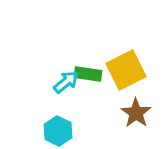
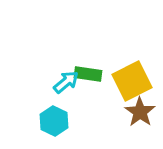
yellow square: moved 6 px right, 11 px down
brown star: moved 4 px right, 1 px up
cyan hexagon: moved 4 px left, 10 px up
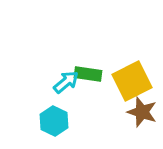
brown star: moved 2 px right; rotated 16 degrees counterclockwise
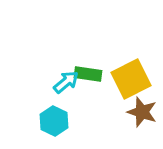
yellow square: moved 1 px left, 2 px up
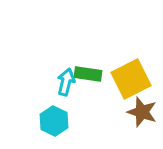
cyan arrow: rotated 36 degrees counterclockwise
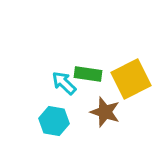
cyan arrow: moved 2 px left, 1 px down; rotated 60 degrees counterclockwise
brown star: moved 37 px left
cyan hexagon: rotated 16 degrees counterclockwise
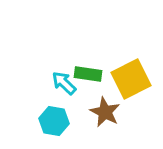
brown star: rotated 8 degrees clockwise
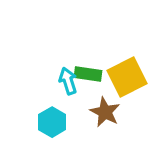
yellow square: moved 4 px left, 2 px up
cyan arrow: moved 4 px right, 2 px up; rotated 28 degrees clockwise
cyan hexagon: moved 2 px left, 1 px down; rotated 20 degrees clockwise
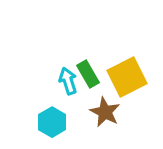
green rectangle: rotated 52 degrees clockwise
